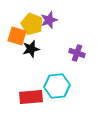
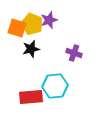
orange square: moved 8 px up
purple cross: moved 3 px left
cyan hexagon: moved 2 px left
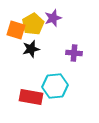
purple star: moved 4 px right, 2 px up
yellow pentagon: moved 1 px right; rotated 20 degrees clockwise
orange square: moved 1 px left, 2 px down
purple cross: rotated 14 degrees counterclockwise
red rectangle: rotated 15 degrees clockwise
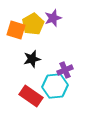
black star: moved 1 px right, 10 px down
purple cross: moved 9 px left, 17 px down; rotated 28 degrees counterclockwise
red rectangle: moved 1 px up; rotated 25 degrees clockwise
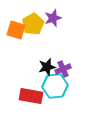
black star: moved 15 px right, 8 px down
purple cross: moved 2 px left, 1 px up
red rectangle: rotated 25 degrees counterclockwise
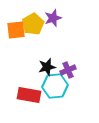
orange square: rotated 24 degrees counterclockwise
purple cross: moved 5 px right, 1 px down
red rectangle: moved 2 px left, 1 px up
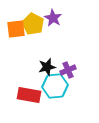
purple star: rotated 24 degrees counterclockwise
yellow pentagon: rotated 15 degrees counterclockwise
orange square: moved 1 px up
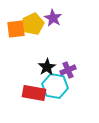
yellow pentagon: rotated 20 degrees clockwise
black star: rotated 18 degrees counterclockwise
cyan hexagon: rotated 15 degrees clockwise
red rectangle: moved 5 px right, 2 px up
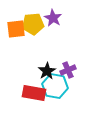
yellow pentagon: rotated 20 degrees clockwise
black star: moved 4 px down
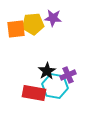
purple star: rotated 24 degrees counterclockwise
purple cross: moved 5 px down
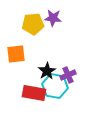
orange square: moved 25 px down
